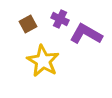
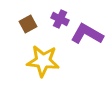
purple L-shape: moved 1 px right
yellow star: rotated 24 degrees counterclockwise
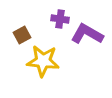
purple cross: rotated 18 degrees counterclockwise
brown square: moved 6 px left, 11 px down
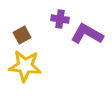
yellow star: moved 18 px left, 5 px down
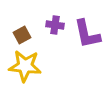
purple cross: moved 5 px left, 6 px down
purple L-shape: rotated 132 degrees counterclockwise
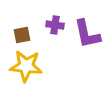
brown square: rotated 18 degrees clockwise
yellow star: moved 1 px right
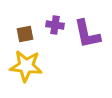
brown square: moved 3 px right, 1 px up
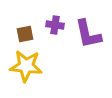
purple L-shape: moved 1 px right
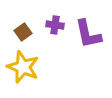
brown square: moved 2 px left, 2 px up; rotated 24 degrees counterclockwise
yellow star: moved 3 px left, 1 px down; rotated 16 degrees clockwise
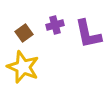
purple cross: rotated 24 degrees counterclockwise
brown square: moved 1 px right, 1 px down
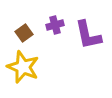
purple L-shape: moved 1 px down
